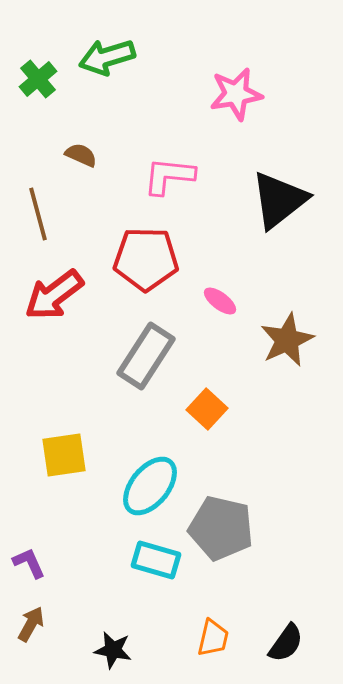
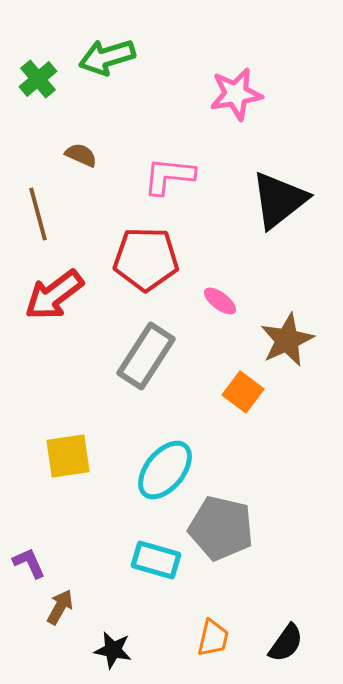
orange square: moved 36 px right, 17 px up; rotated 6 degrees counterclockwise
yellow square: moved 4 px right, 1 px down
cyan ellipse: moved 15 px right, 16 px up
brown arrow: moved 29 px right, 17 px up
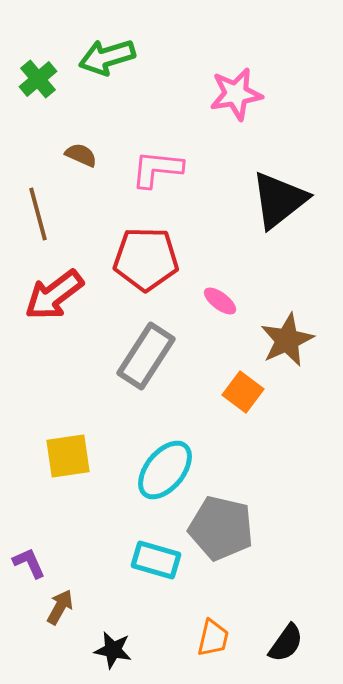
pink L-shape: moved 12 px left, 7 px up
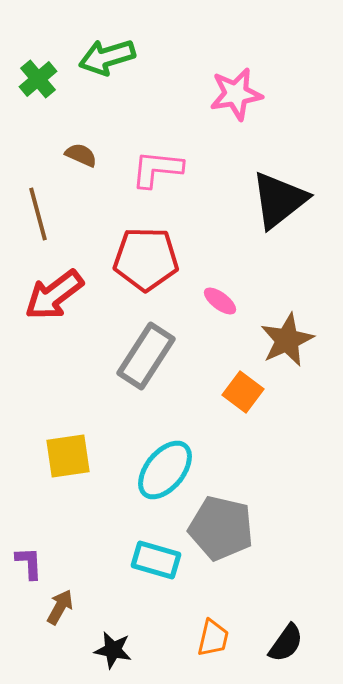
purple L-shape: rotated 21 degrees clockwise
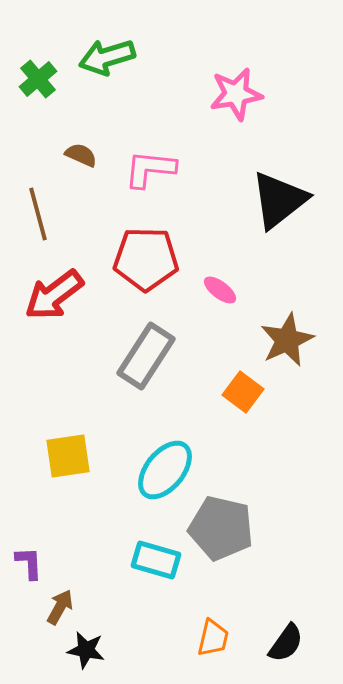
pink L-shape: moved 7 px left
pink ellipse: moved 11 px up
black star: moved 27 px left
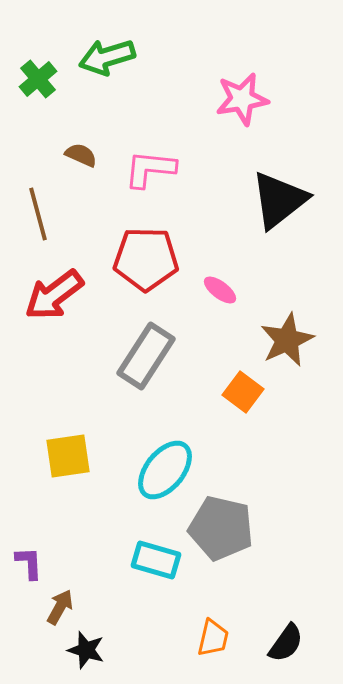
pink star: moved 6 px right, 5 px down
black star: rotated 6 degrees clockwise
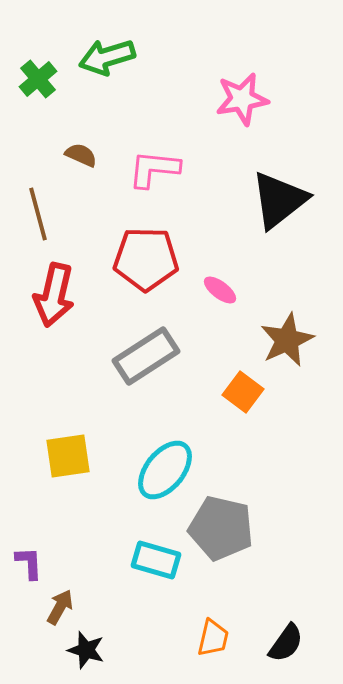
pink L-shape: moved 4 px right
red arrow: rotated 40 degrees counterclockwise
gray rectangle: rotated 24 degrees clockwise
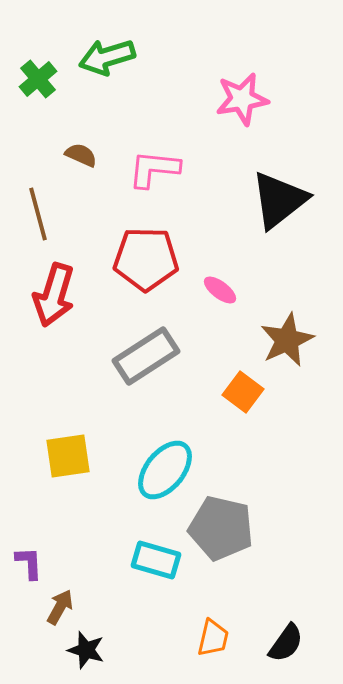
red arrow: rotated 4 degrees clockwise
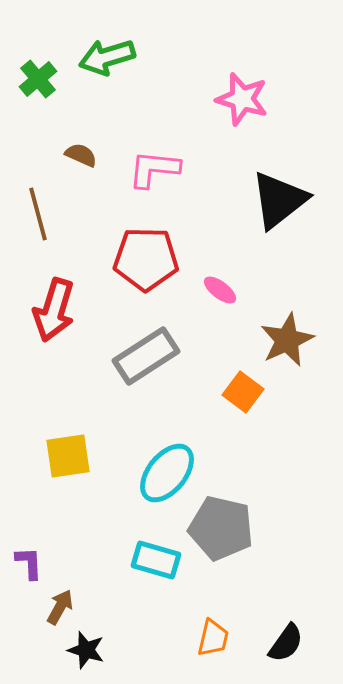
pink star: rotated 26 degrees clockwise
red arrow: moved 15 px down
cyan ellipse: moved 2 px right, 3 px down
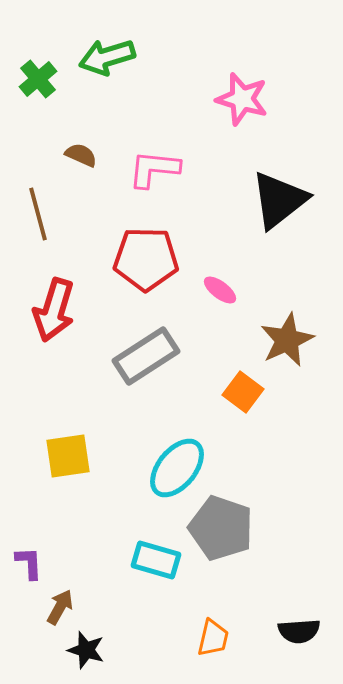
cyan ellipse: moved 10 px right, 5 px up
gray pentagon: rotated 6 degrees clockwise
black semicircle: moved 13 px right, 12 px up; rotated 51 degrees clockwise
